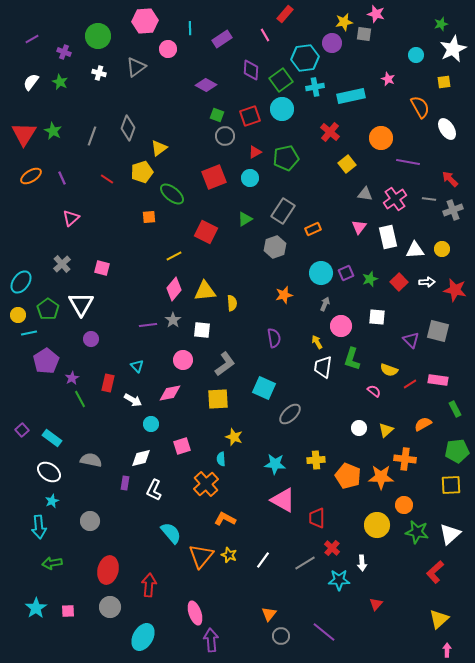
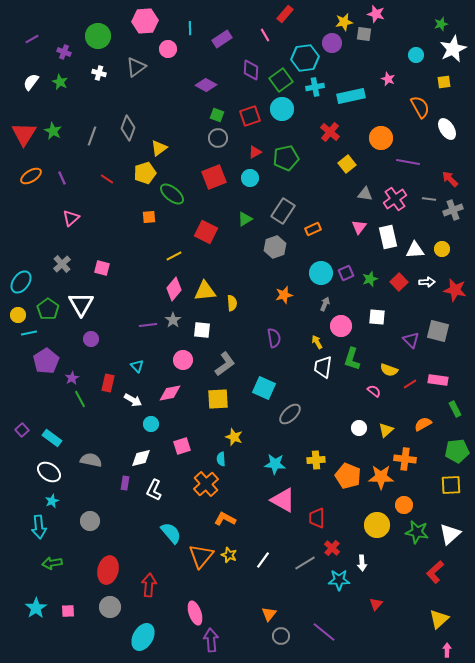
gray circle at (225, 136): moved 7 px left, 2 px down
yellow pentagon at (142, 172): moved 3 px right, 1 px down
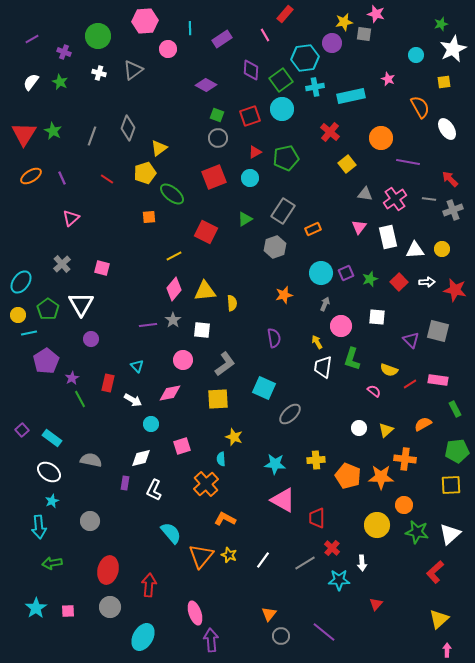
gray triangle at (136, 67): moved 3 px left, 3 px down
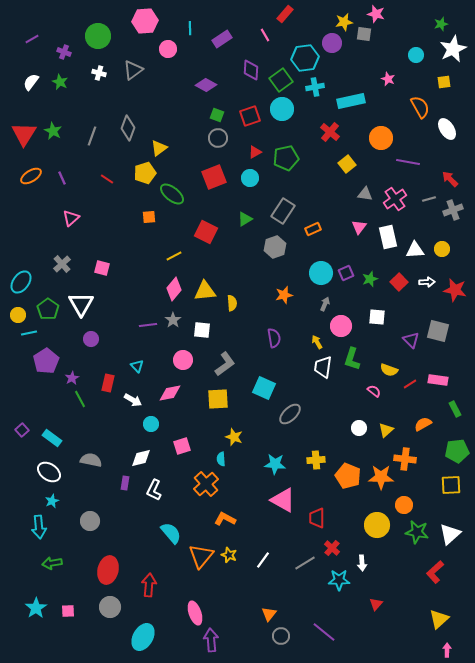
cyan rectangle at (351, 96): moved 5 px down
gray line at (429, 199): rotated 24 degrees counterclockwise
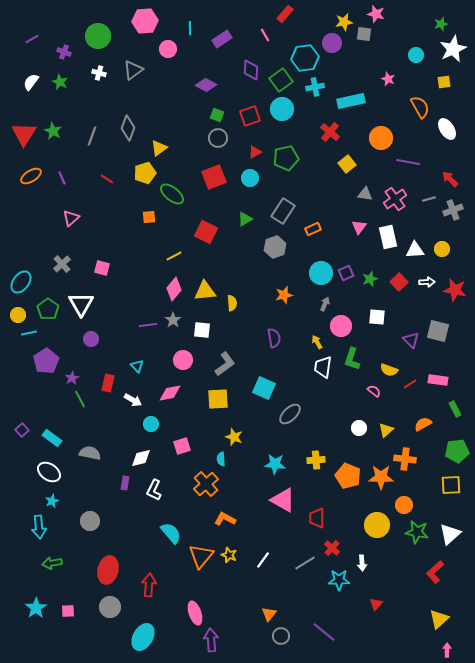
gray semicircle at (91, 460): moved 1 px left, 7 px up
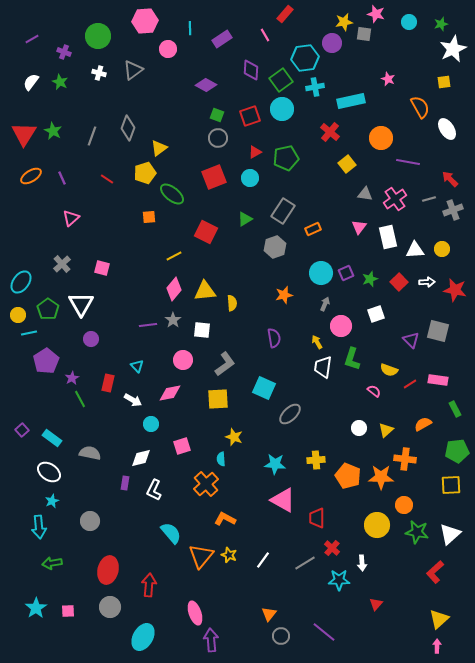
cyan circle at (416, 55): moved 7 px left, 33 px up
white square at (377, 317): moved 1 px left, 3 px up; rotated 24 degrees counterclockwise
pink arrow at (447, 650): moved 10 px left, 4 px up
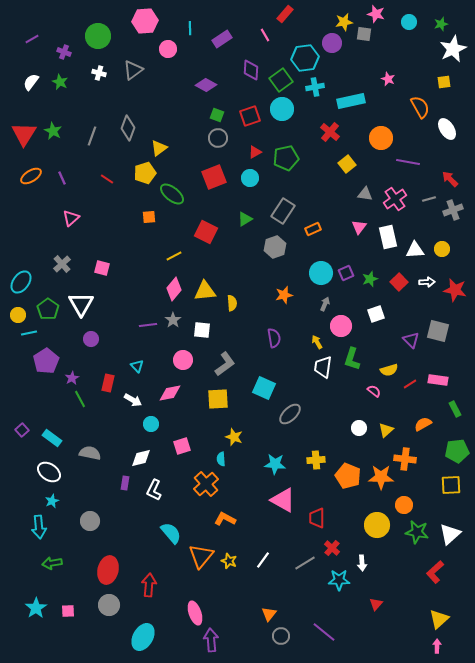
yellow semicircle at (389, 370): rotated 36 degrees counterclockwise
yellow star at (229, 555): moved 6 px down
gray circle at (110, 607): moved 1 px left, 2 px up
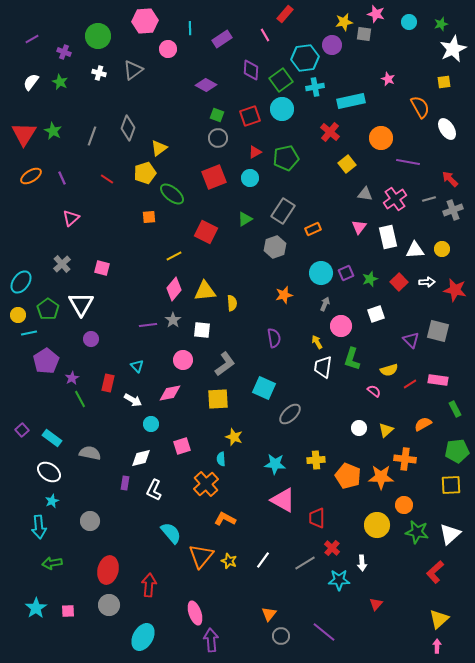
purple circle at (332, 43): moved 2 px down
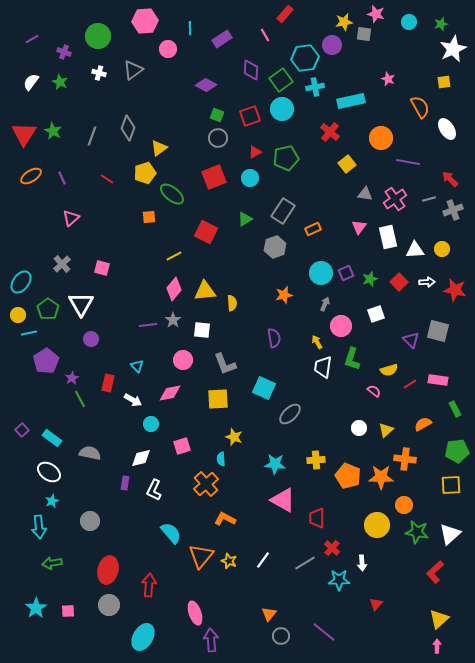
gray L-shape at (225, 364): rotated 105 degrees clockwise
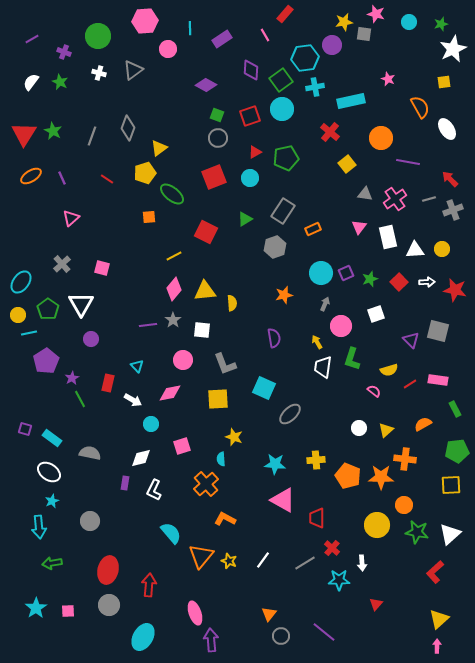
purple square at (22, 430): moved 3 px right, 1 px up; rotated 32 degrees counterclockwise
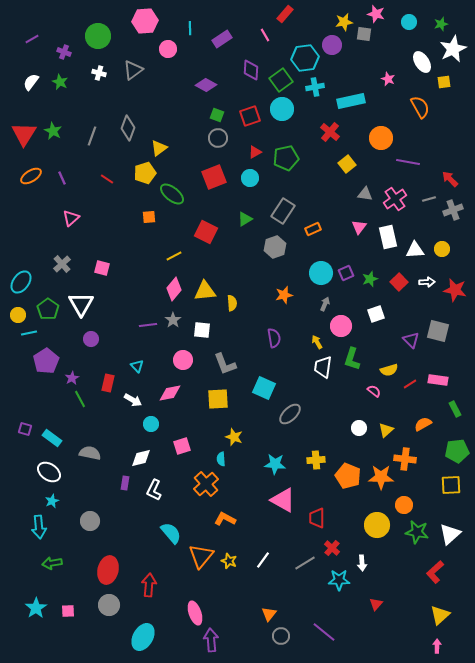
white ellipse at (447, 129): moved 25 px left, 67 px up
yellow triangle at (439, 619): moved 1 px right, 4 px up
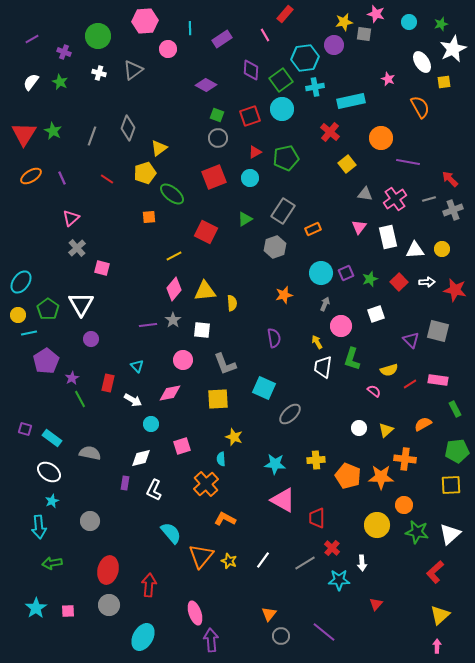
purple circle at (332, 45): moved 2 px right
gray cross at (62, 264): moved 15 px right, 16 px up
